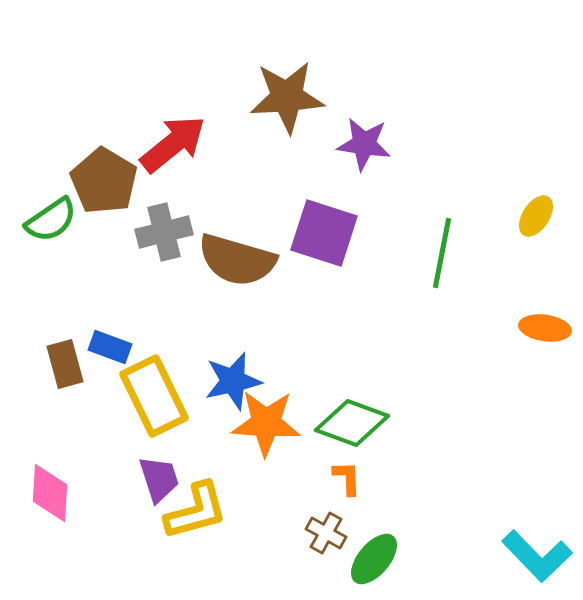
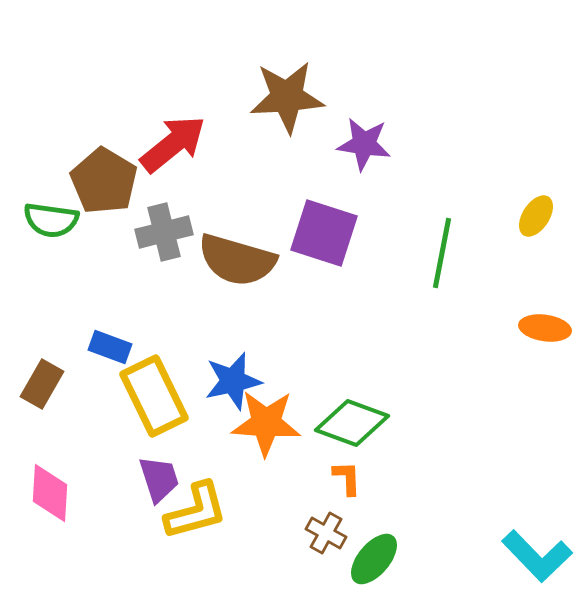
green semicircle: rotated 42 degrees clockwise
brown rectangle: moved 23 px left, 20 px down; rotated 45 degrees clockwise
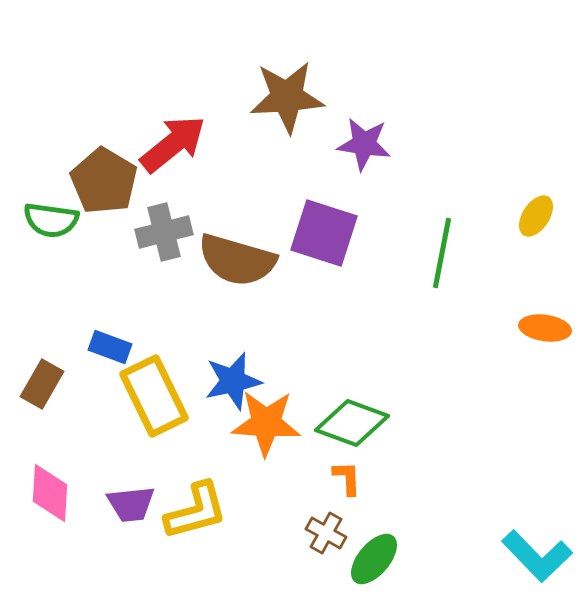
purple trapezoid: moved 28 px left, 25 px down; rotated 102 degrees clockwise
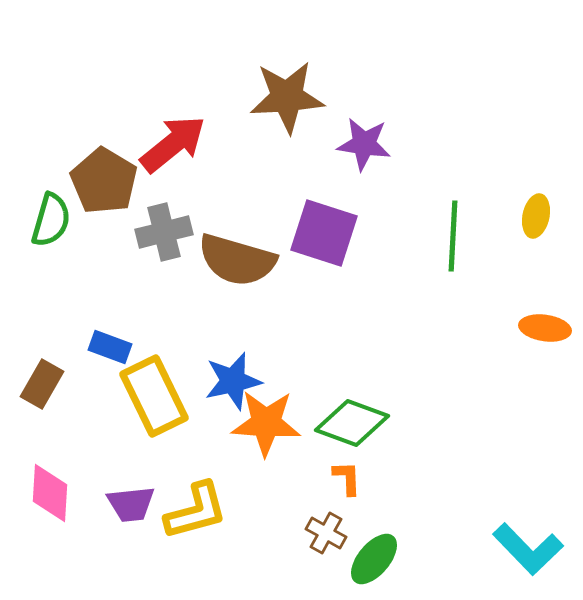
yellow ellipse: rotated 21 degrees counterclockwise
green semicircle: rotated 82 degrees counterclockwise
green line: moved 11 px right, 17 px up; rotated 8 degrees counterclockwise
cyan L-shape: moved 9 px left, 7 px up
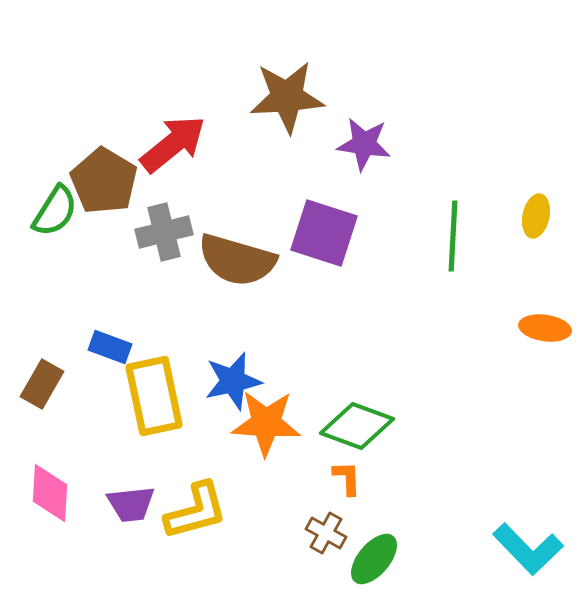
green semicircle: moved 4 px right, 9 px up; rotated 16 degrees clockwise
yellow rectangle: rotated 14 degrees clockwise
green diamond: moved 5 px right, 3 px down
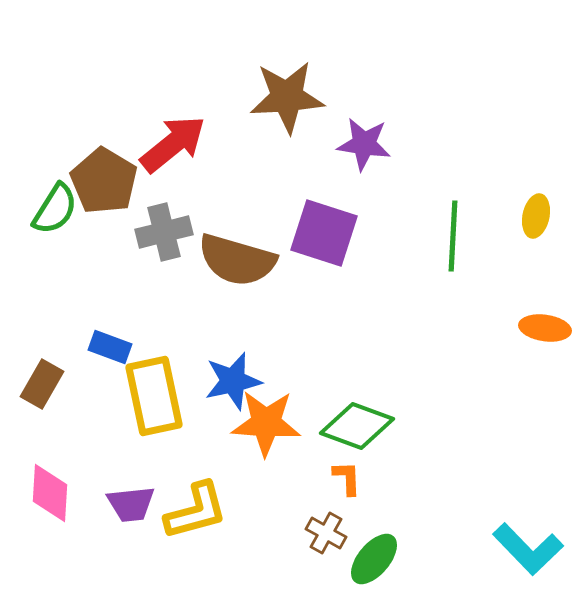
green semicircle: moved 2 px up
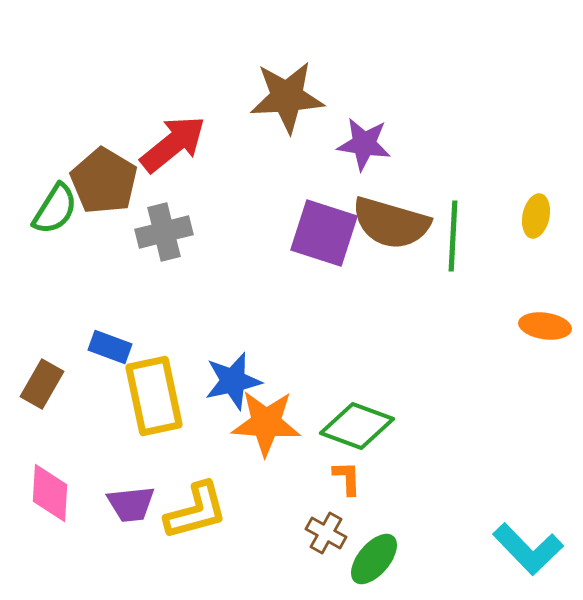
brown semicircle: moved 154 px right, 37 px up
orange ellipse: moved 2 px up
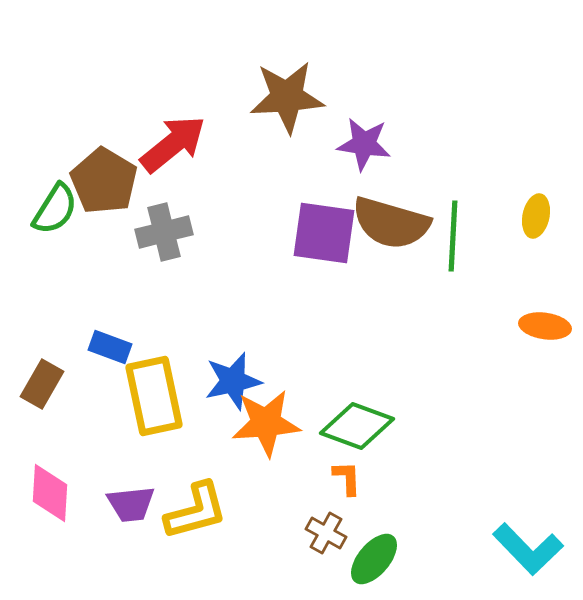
purple square: rotated 10 degrees counterclockwise
orange star: rotated 8 degrees counterclockwise
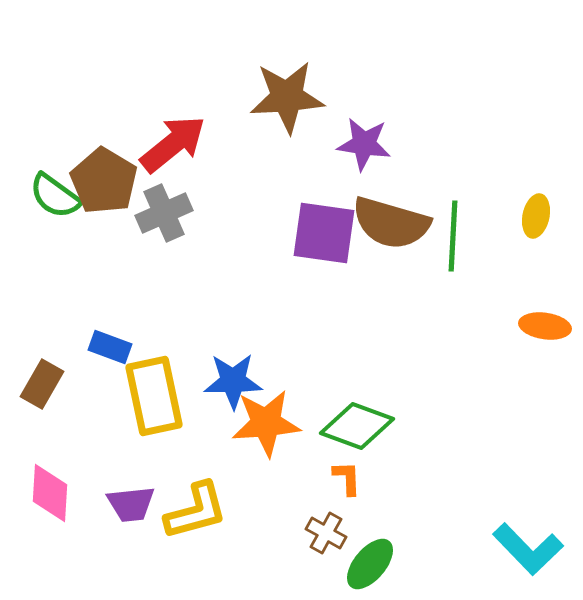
green semicircle: moved 13 px up; rotated 94 degrees clockwise
gray cross: moved 19 px up; rotated 10 degrees counterclockwise
blue star: rotated 12 degrees clockwise
green ellipse: moved 4 px left, 5 px down
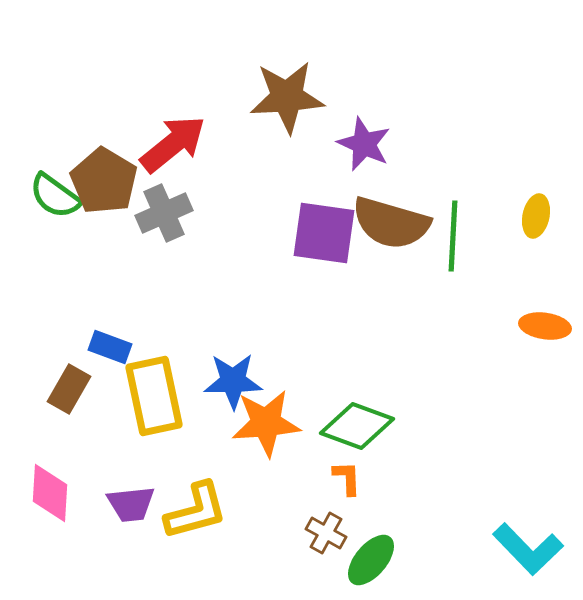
purple star: rotated 16 degrees clockwise
brown rectangle: moved 27 px right, 5 px down
green ellipse: moved 1 px right, 4 px up
